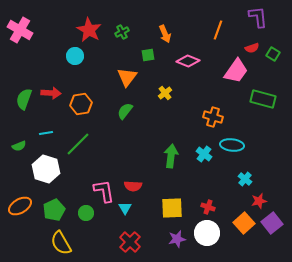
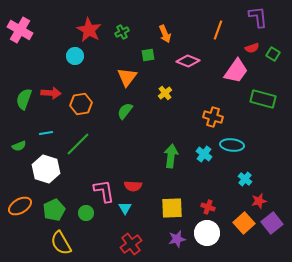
red cross at (130, 242): moved 1 px right, 2 px down; rotated 10 degrees clockwise
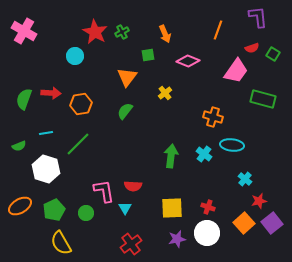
pink cross at (20, 30): moved 4 px right, 1 px down
red star at (89, 30): moved 6 px right, 2 px down
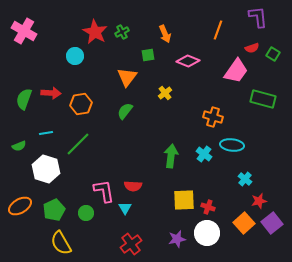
yellow square at (172, 208): moved 12 px right, 8 px up
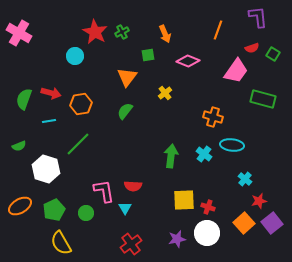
pink cross at (24, 31): moved 5 px left, 2 px down
red arrow at (51, 93): rotated 12 degrees clockwise
cyan line at (46, 133): moved 3 px right, 12 px up
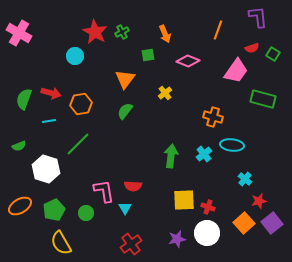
orange triangle at (127, 77): moved 2 px left, 2 px down
cyan cross at (204, 154): rotated 14 degrees clockwise
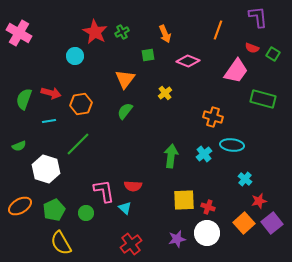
red semicircle at (252, 48): rotated 40 degrees clockwise
cyan triangle at (125, 208): rotated 16 degrees counterclockwise
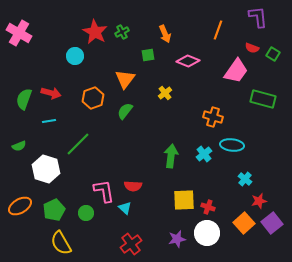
orange hexagon at (81, 104): moved 12 px right, 6 px up; rotated 10 degrees counterclockwise
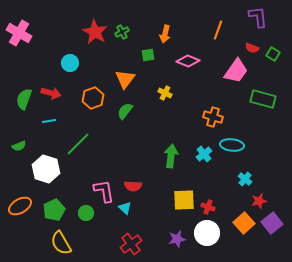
orange arrow at (165, 34): rotated 36 degrees clockwise
cyan circle at (75, 56): moved 5 px left, 7 px down
yellow cross at (165, 93): rotated 24 degrees counterclockwise
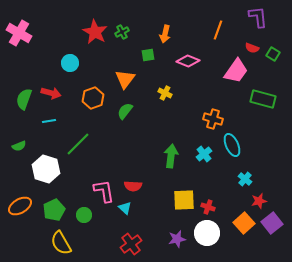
orange cross at (213, 117): moved 2 px down
cyan ellipse at (232, 145): rotated 60 degrees clockwise
green circle at (86, 213): moved 2 px left, 2 px down
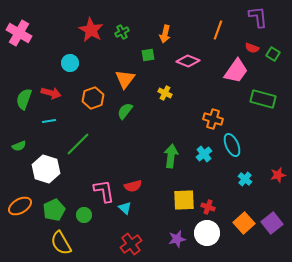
red star at (95, 32): moved 4 px left, 2 px up
red semicircle at (133, 186): rotated 18 degrees counterclockwise
red star at (259, 201): moved 19 px right, 26 px up
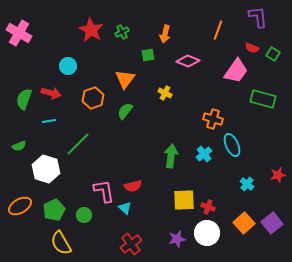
cyan circle at (70, 63): moved 2 px left, 3 px down
cyan cross at (245, 179): moved 2 px right, 5 px down
